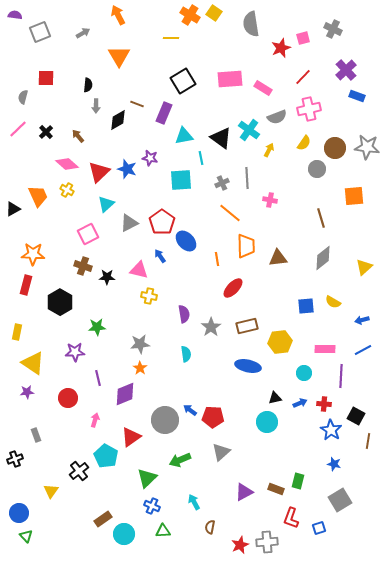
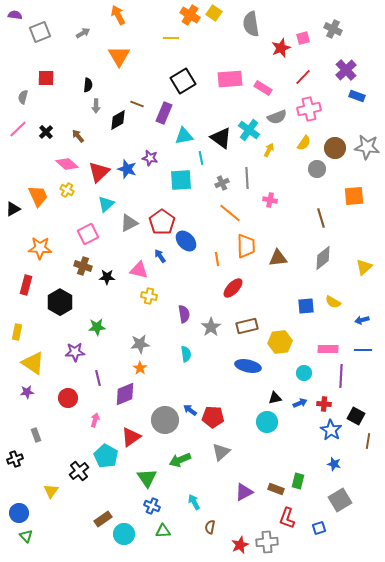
orange star at (33, 254): moved 7 px right, 6 px up
pink rectangle at (325, 349): moved 3 px right
blue line at (363, 350): rotated 30 degrees clockwise
green triangle at (147, 478): rotated 20 degrees counterclockwise
red L-shape at (291, 518): moved 4 px left
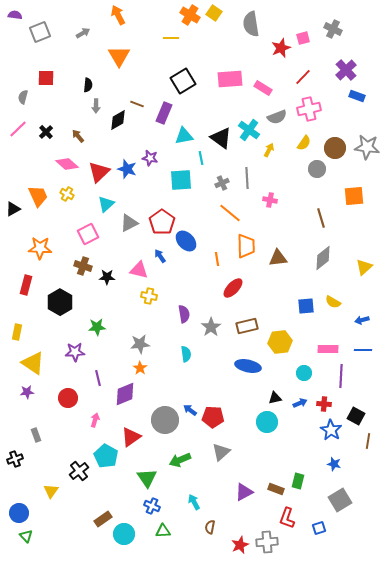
yellow cross at (67, 190): moved 4 px down
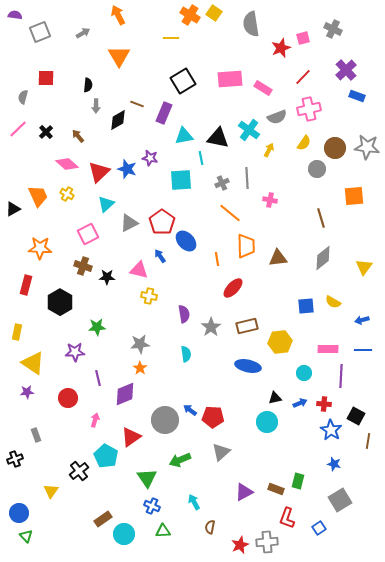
black triangle at (221, 138): moved 3 px left; rotated 25 degrees counterclockwise
yellow triangle at (364, 267): rotated 12 degrees counterclockwise
blue square at (319, 528): rotated 16 degrees counterclockwise
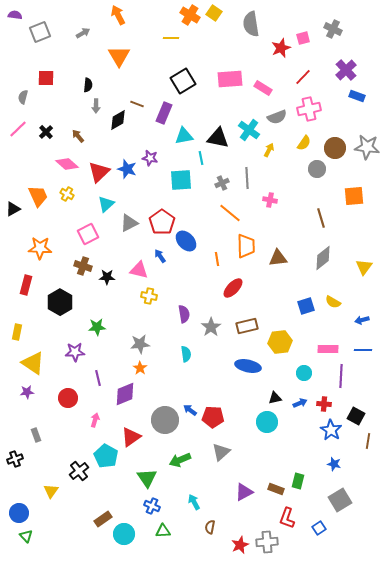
blue square at (306, 306): rotated 12 degrees counterclockwise
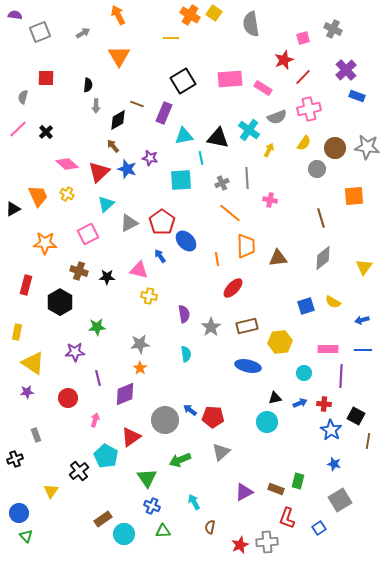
red star at (281, 48): moved 3 px right, 12 px down
brown arrow at (78, 136): moved 35 px right, 10 px down
orange star at (40, 248): moved 5 px right, 5 px up
brown cross at (83, 266): moved 4 px left, 5 px down
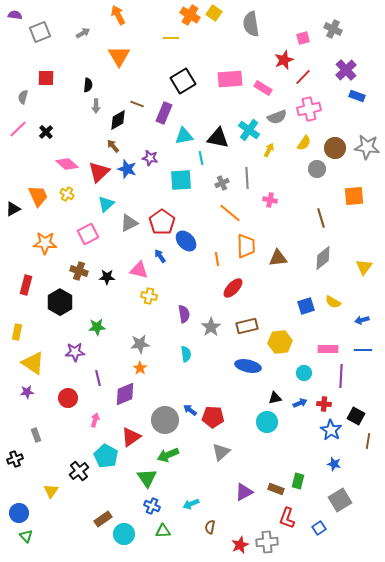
green arrow at (180, 460): moved 12 px left, 5 px up
cyan arrow at (194, 502): moved 3 px left, 2 px down; rotated 84 degrees counterclockwise
